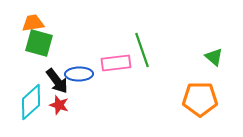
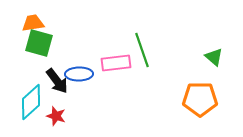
red star: moved 3 px left, 11 px down
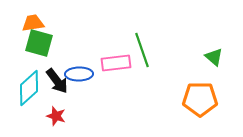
cyan diamond: moved 2 px left, 14 px up
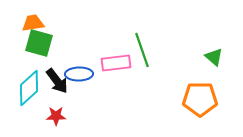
red star: rotated 18 degrees counterclockwise
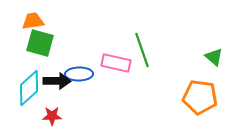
orange trapezoid: moved 2 px up
green square: moved 1 px right
pink rectangle: rotated 20 degrees clockwise
black arrow: rotated 52 degrees counterclockwise
orange pentagon: moved 2 px up; rotated 8 degrees clockwise
red star: moved 4 px left
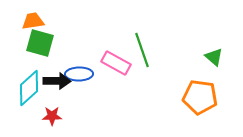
pink rectangle: rotated 16 degrees clockwise
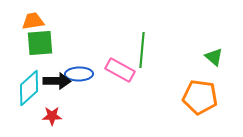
green square: rotated 20 degrees counterclockwise
green line: rotated 24 degrees clockwise
pink rectangle: moved 4 px right, 7 px down
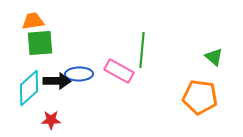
pink rectangle: moved 1 px left, 1 px down
red star: moved 1 px left, 4 px down
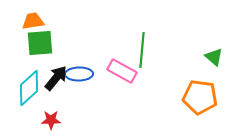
pink rectangle: moved 3 px right
black arrow: moved 1 px left, 3 px up; rotated 52 degrees counterclockwise
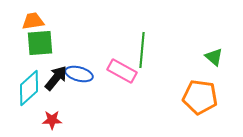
blue ellipse: rotated 16 degrees clockwise
red star: moved 1 px right
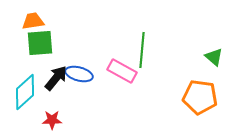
cyan diamond: moved 4 px left, 4 px down
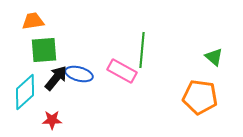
green square: moved 4 px right, 7 px down
